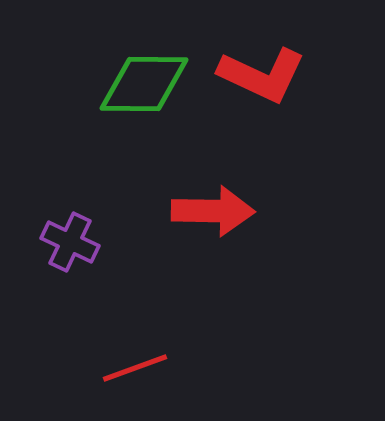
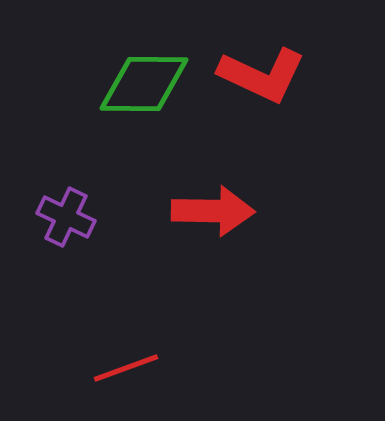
purple cross: moved 4 px left, 25 px up
red line: moved 9 px left
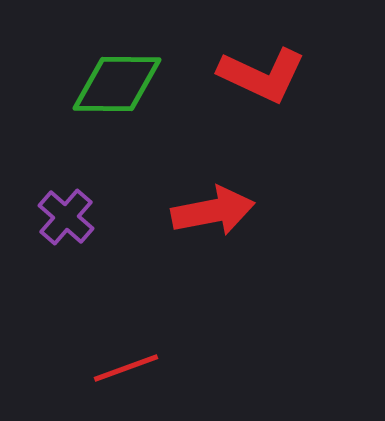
green diamond: moved 27 px left
red arrow: rotated 12 degrees counterclockwise
purple cross: rotated 16 degrees clockwise
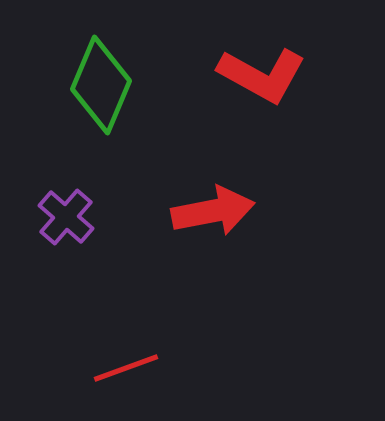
red L-shape: rotated 4 degrees clockwise
green diamond: moved 16 px left, 1 px down; rotated 68 degrees counterclockwise
